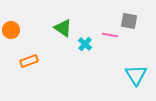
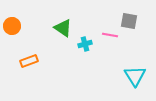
orange circle: moved 1 px right, 4 px up
cyan cross: rotated 32 degrees clockwise
cyan triangle: moved 1 px left, 1 px down
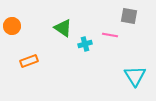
gray square: moved 5 px up
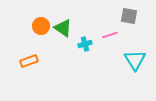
orange circle: moved 29 px right
pink line: rotated 28 degrees counterclockwise
cyan triangle: moved 16 px up
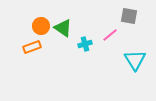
pink line: rotated 21 degrees counterclockwise
orange rectangle: moved 3 px right, 14 px up
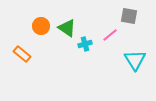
green triangle: moved 4 px right
orange rectangle: moved 10 px left, 7 px down; rotated 60 degrees clockwise
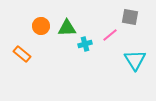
gray square: moved 1 px right, 1 px down
green triangle: rotated 36 degrees counterclockwise
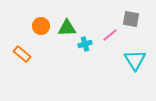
gray square: moved 1 px right, 2 px down
